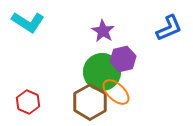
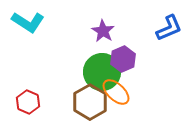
purple hexagon: rotated 10 degrees counterclockwise
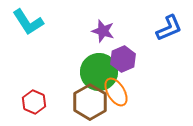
cyan L-shape: rotated 24 degrees clockwise
purple star: rotated 15 degrees counterclockwise
green circle: moved 3 px left
orange ellipse: rotated 16 degrees clockwise
red hexagon: moved 6 px right
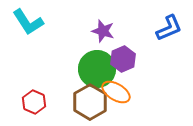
green circle: moved 2 px left, 3 px up
orange ellipse: rotated 28 degrees counterclockwise
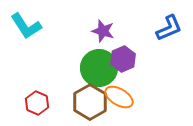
cyan L-shape: moved 2 px left, 4 px down
green circle: moved 2 px right, 1 px up
orange ellipse: moved 3 px right, 5 px down
red hexagon: moved 3 px right, 1 px down
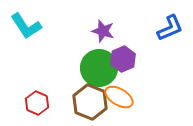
blue L-shape: moved 1 px right
brown hexagon: rotated 8 degrees counterclockwise
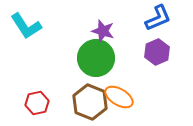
blue L-shape: moved 12 px left, 10 px up
purple hexagon: moved 34 px right, 7 px up
green circle: moved 3 px left, 10 px up
red hexagon: rotated 25 degrees clockwise
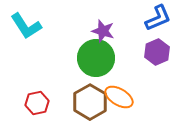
brown hexagon: rotated 8 degrees clockwise
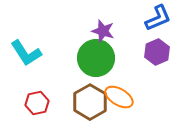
cyan L-shape: moved 27 px down
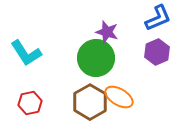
purple star: moved 4 px right, 1 px down
red hexagon: moved 7 px left
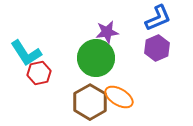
purple star: rotated 25 degrees counterclockwise
purple hexagon: moved 4 px up
red hexagon: moved 9 px right, 30 px up
